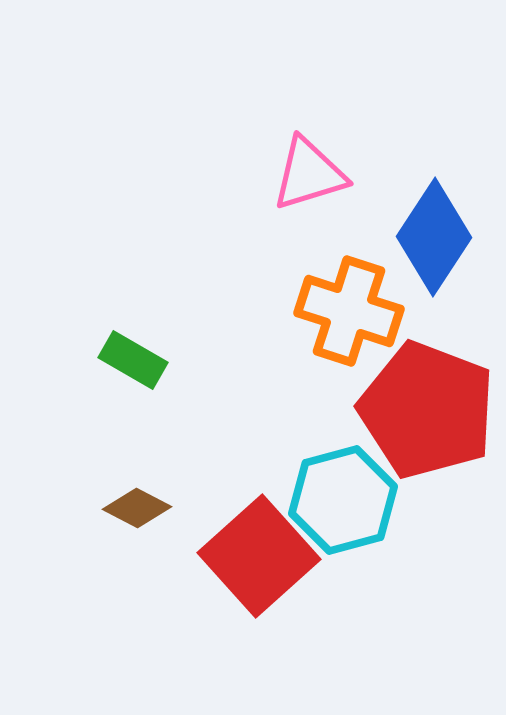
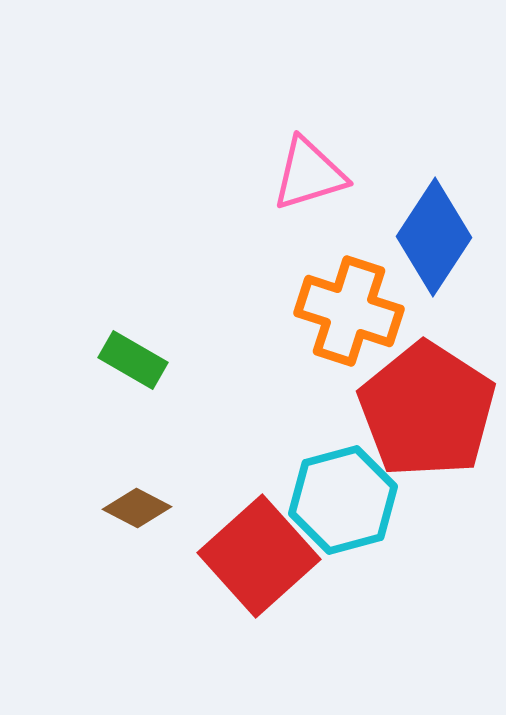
red pentagon: rotated 12 degrees clockwise
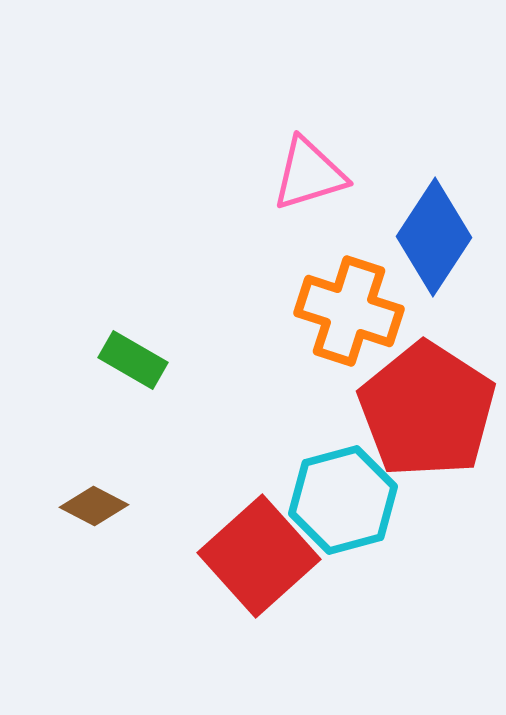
brown diamond: moved 43 px left, 2 px up
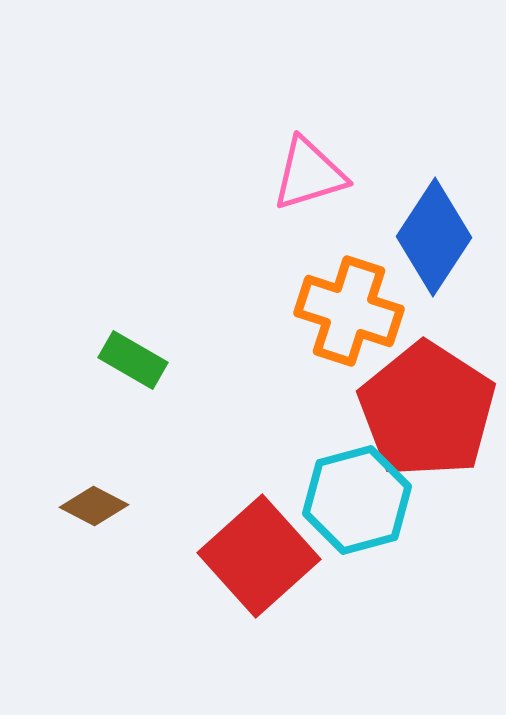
cyan hexagon: moved 14 px right
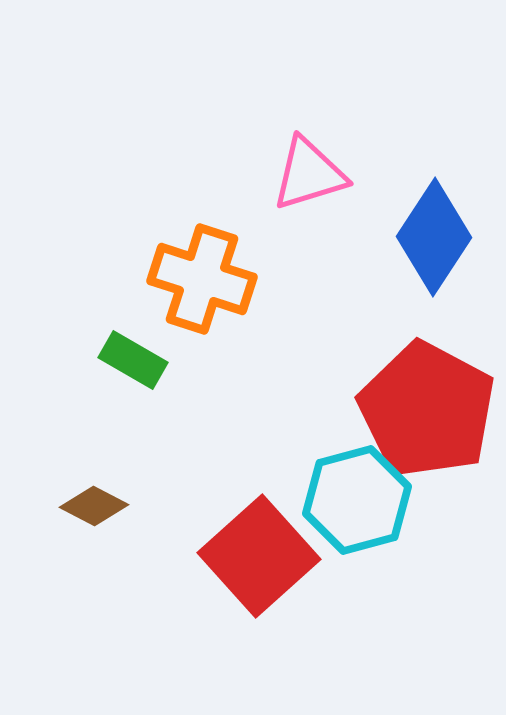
orange cross: moved 147 px left, 32 px up
red pentagon: rotated 5 degrees counterclockwise
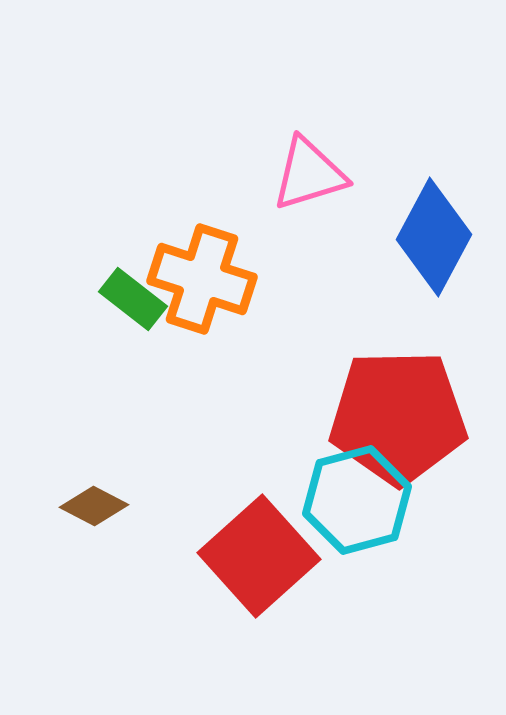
blue diamond: rotated 5 degrees counterclockwise
green rectangle: moved 61 px up; rotated 8 degrees clockwise
red pentagon: moved 29 px left, 7 px down; rotated 29 degrees counterclockwise
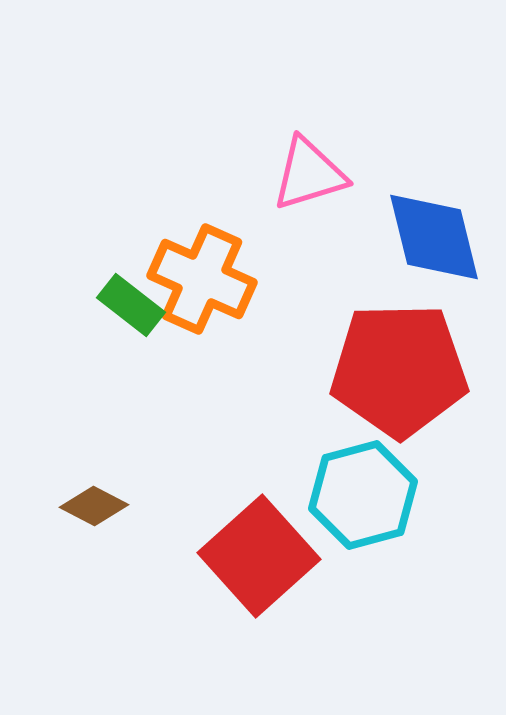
blue diamond: rotated 42 degrees counterclockwise
orange cross: rotated 6 degrees clockwise
green rectangle: moved 2 px left, 6 px down
red pentagon: moved 1 px right, 47 px up
cyan hexagon: moved 6 px right, 5 px up
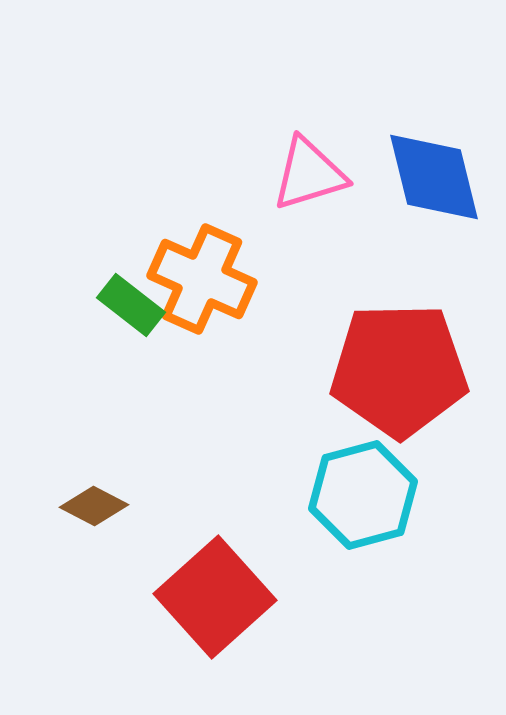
blue diamond: moved 60 px up
red square: moved 44 px left, 41 px down
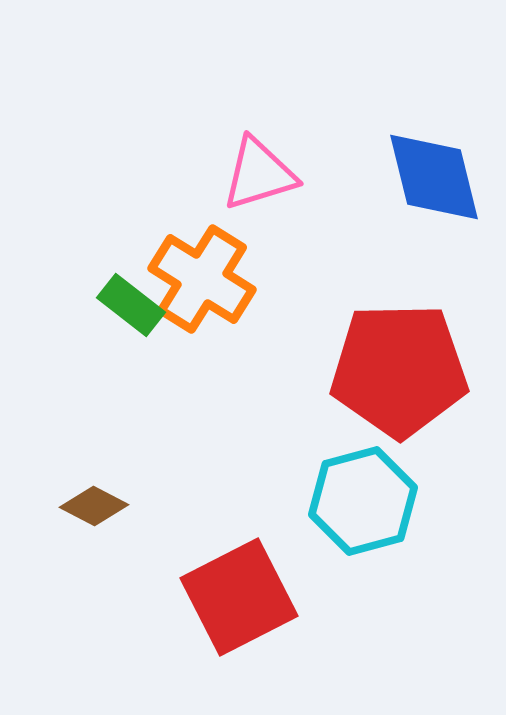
pink triangle: moved 50 px left
orange cross: rotated 8 degrees clockwise
cyan hexagon: moved 6 px down
red square: moved 24 px right; rotated 15 degrees clockwise
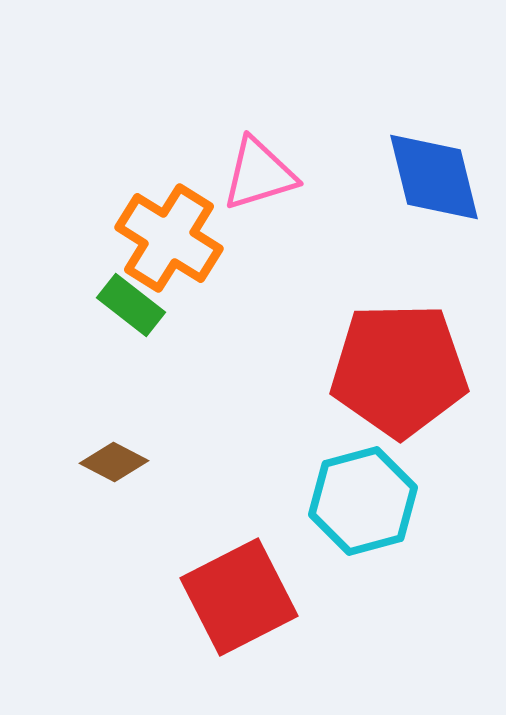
orange cross: moved 33 px left, 41 px up
brown diamond: moved 20 px right, 44 px up
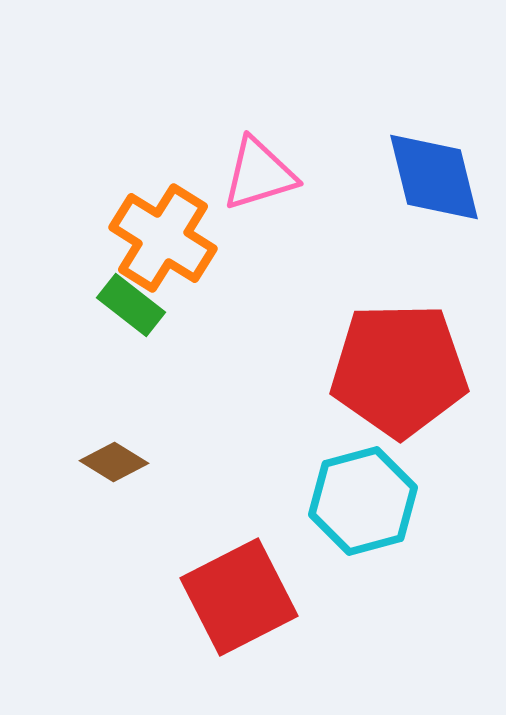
orange cross: moved 6 px left
brown diamond: rotated 4 degrees clockwise
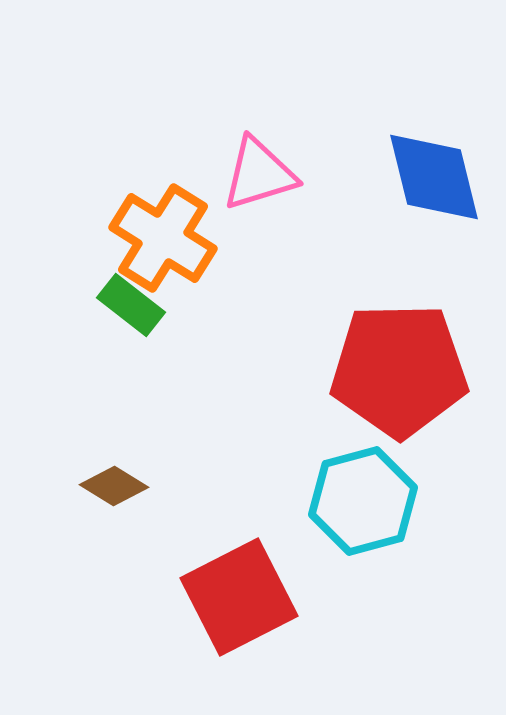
brown diamond: moved 24 px down
